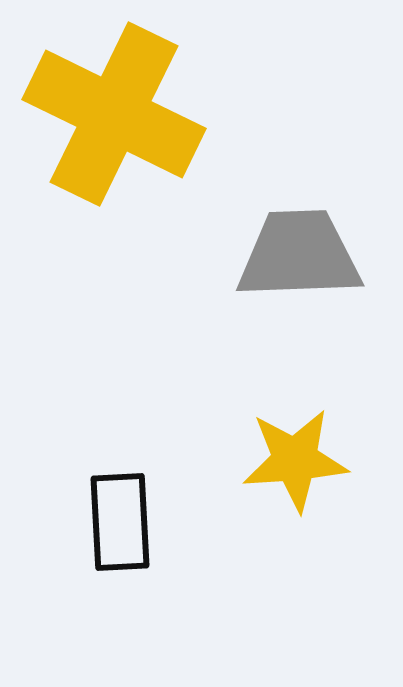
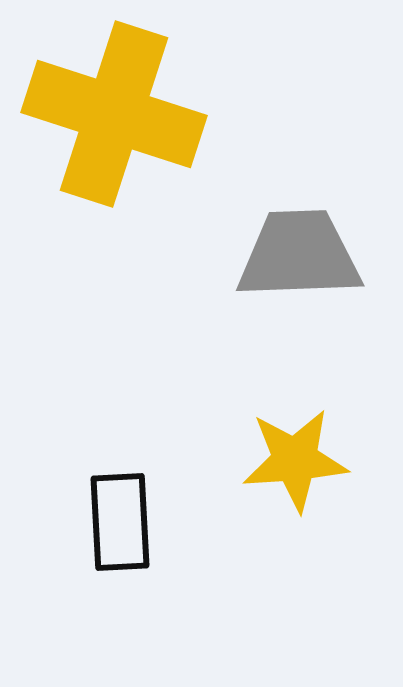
yellow cross: rotated 8 degrees counterclockwise
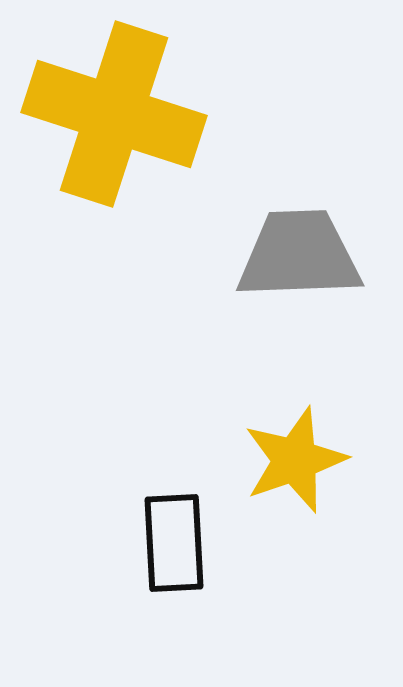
yellow star: rotated 15 degrees counterclockwise
black rectangle: moved 54 px right, 21 px down
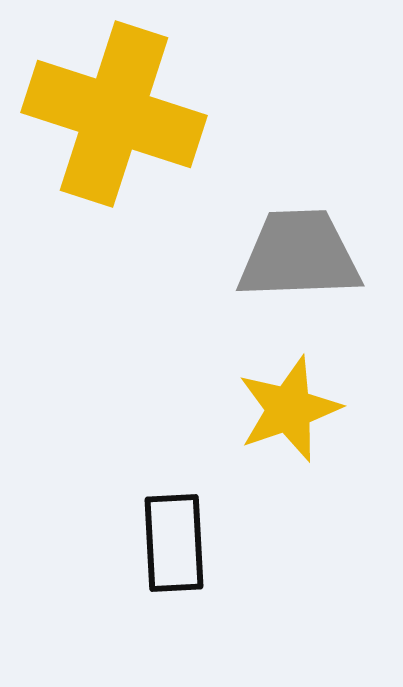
yellow star: moved 6 px left, 51 px up
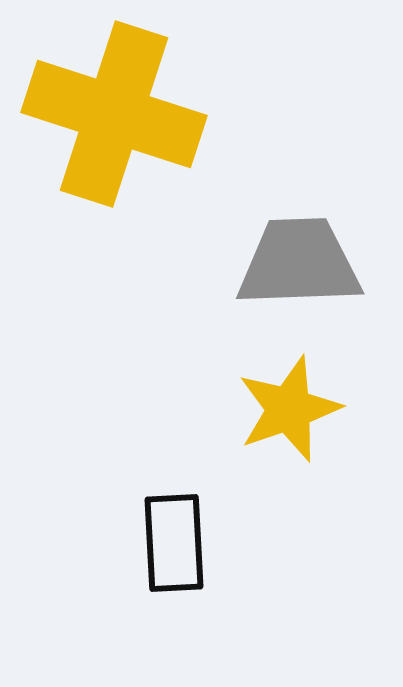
gray trapezoid: moved 8 px down
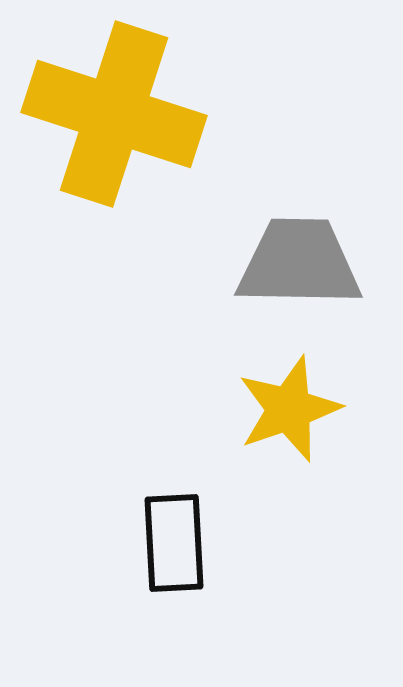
gray trapezoid: rotated 3 degrees clockwise
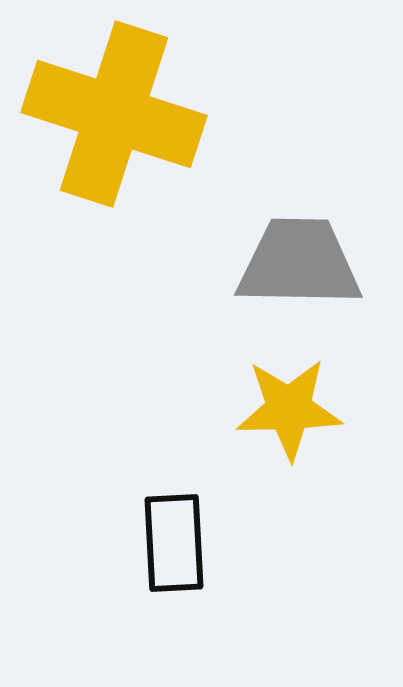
yellow star: rotated 18 degrees clockwise
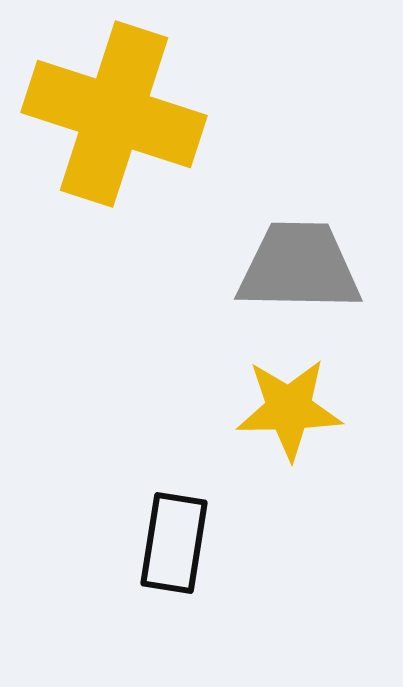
gray trapezoid: moved 4 px down
black rectangle: rotated 12 degrees clockwise
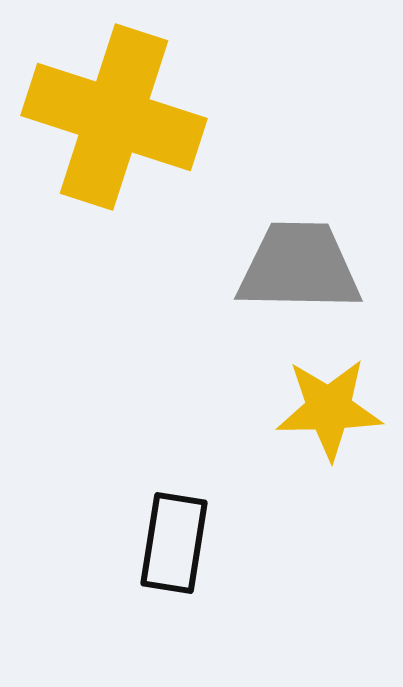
yellow cross: moved 3 px down
yellow star: moved 40 px right
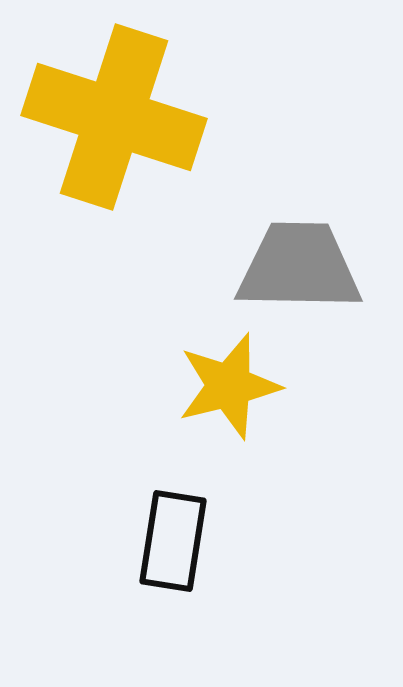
yellow star: moved 100 px left, 23 px up; rotated 13 degrees counterclockwise
black rectangle: moved 1 px left, 2 px up
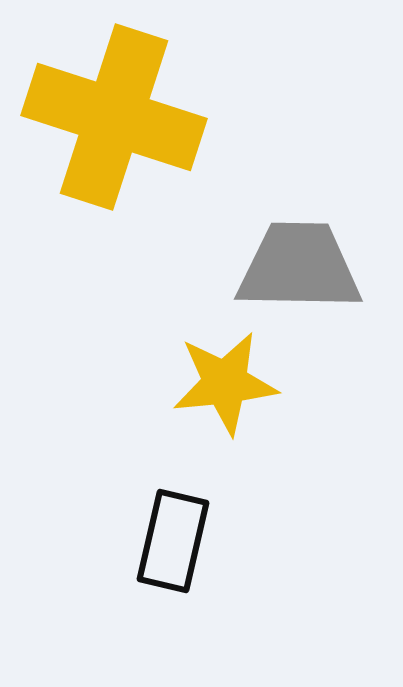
yellow star: moved 4 px left, 3 px up; rotated 8 degrees clockwise
black rectangle: rotated 4 degrees clockwise
